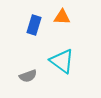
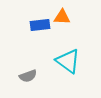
blue rectangle: moved 6 px right; rotated 66 degrees clockwise
cyan triangle: moved 6 px right
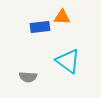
blue rectangle: moved 2 px down
gray semicircle: moved 1 px down; rotated 24 degrees clockwise
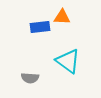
gray semicircle: moved 2 px right, 1 px down
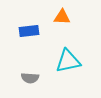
blue rectangle: moved 11 px left, 4 px down
cyan triangle: rotated 48 degrees counterclockwise
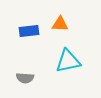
orange triangle: moved 2 px left, 7 px down
gray semicircle: moved 5 px left
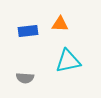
blue rectangle: moved 1 px left
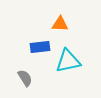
blue rectangle: moved 12 px right, 16 px down
gray semicircle: rotated 126 degrees counterclockwise
